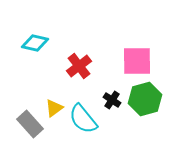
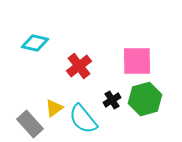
black cross: rotated 24 degrees clockwise
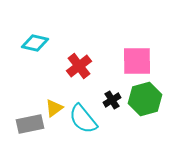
gray rectangle: rotated 60 degrees counterclockwise
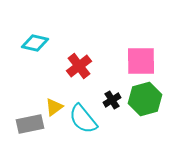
pink square: moved 4 px right
yellow triangle: moved 1 px up
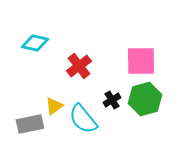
yellow triangle: moved 1 px up
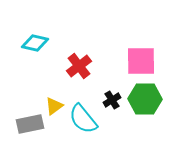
green hexagon: rotated 16 degrees clockwise
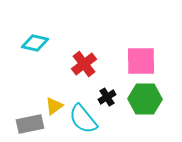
red cross: moved 5 px right, 2 px up
black cross: moved 5 px left, 3 px up
